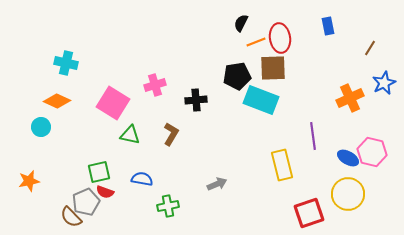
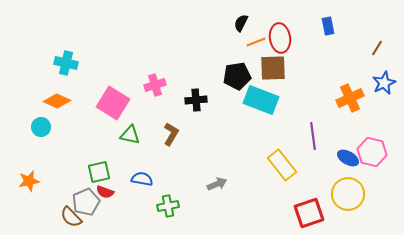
brown line: moved 7 px right
yellow rectangle: rotated 24 degrees counterclockwise
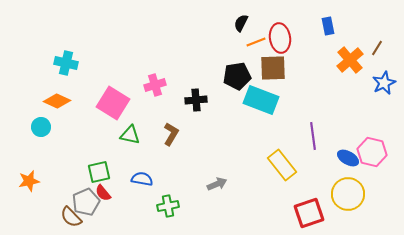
orange cross: moved 38 px up; rotated 16 degrees counterclockwise
red semicircle: moved 2 px left, 1 px down; rotated 30 degrees clockwise
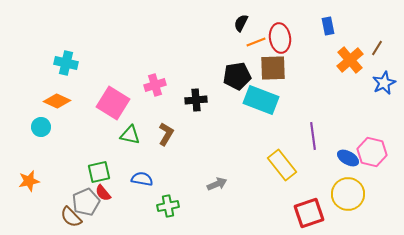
brown L-shape: moved 5 px left
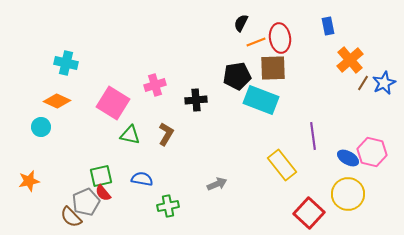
brown line: moved 14 px left, 35 px down
green square: moved 2 px right, 4 px down
red square: rotated 28 degrees counterclockwise
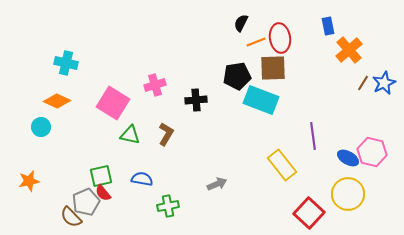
orange cross: moved 1 px left, 10 px up
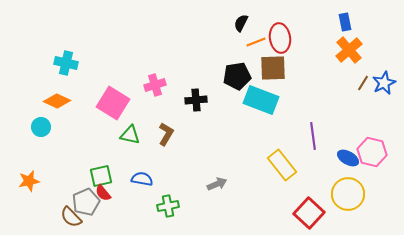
blue rectangle: moved 17 px right, 4 px up
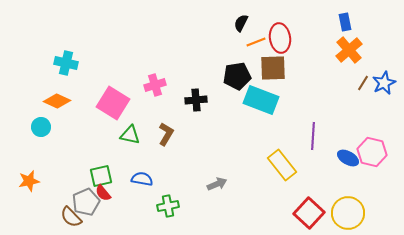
purple line: rotated 12 degrees clockwise
yellow circle: moved 19 px down
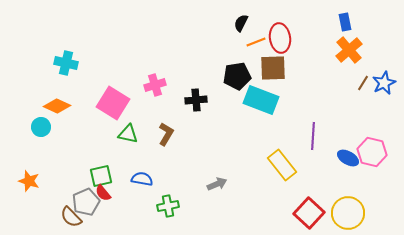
orange diamond: moved 5 px down
green triangle: moved 2 px left, 1 px up
orange star: rotated 30 degrees clockwise
